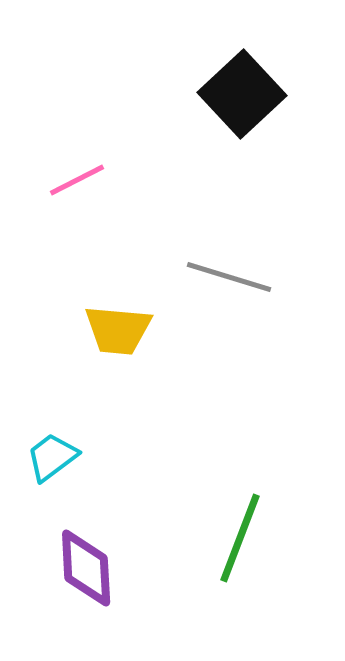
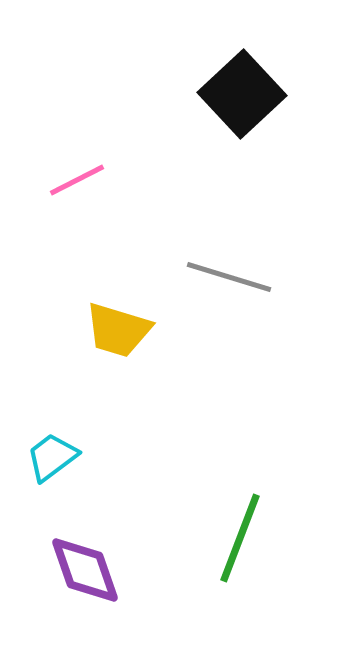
yellow trapezoid: rotated 12 degrees clockwise
purple diamond: moved 1 px left, 2 px down; rotated 16 degrees counterclockwise
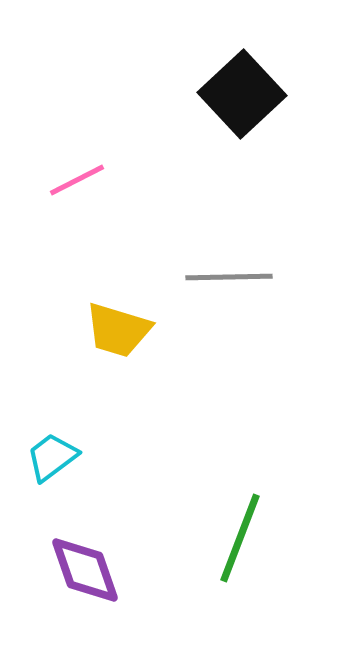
gray line: rotated 18 degrees counterclockwise
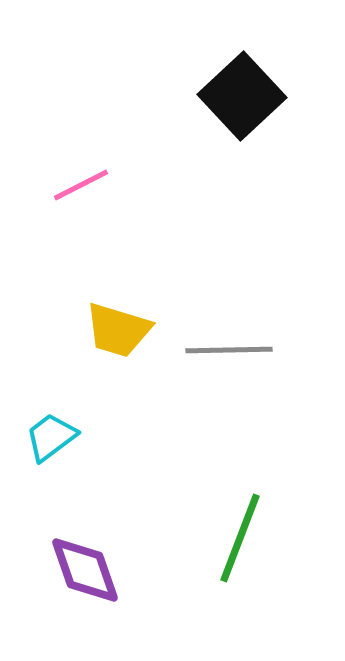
black square: moved 2 px down
pink line: moved 4 px right, 5 px down
gray line: moved 73 px down
cyan trapezoid: moved 1 px left, 20 px up
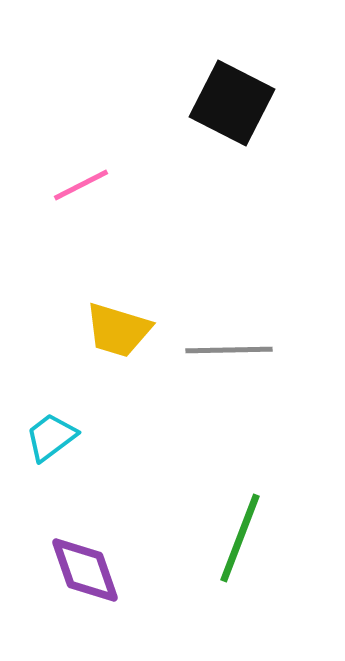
black square: moved 10 px left, 7 px down; rotated 20 degrees counterclockwise
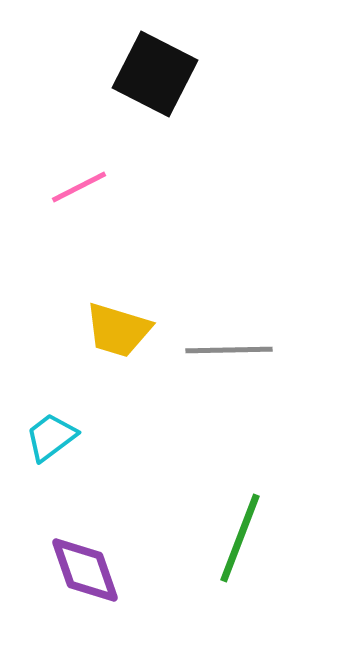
black square: moved 77 px left, 29 px up
pink line: moved 2 px left, 2 px down
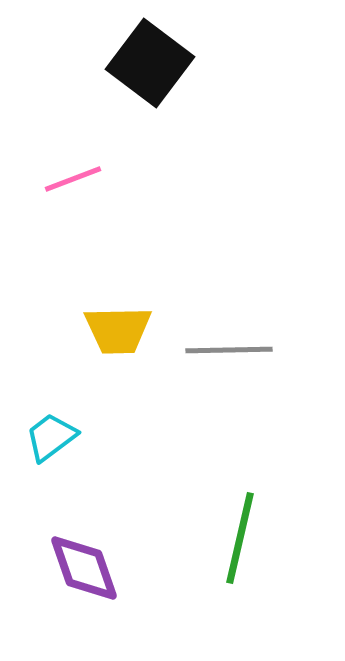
black square: moved 5 px left, 11 px up; rotated 10 degrees clockwise
pink line: moved 6 px left, 8 px up; rotated 6 degrees clockwise
yellow trapezoid: rotated 18 degrees counterclockwise
green line: rotated 8 degrees counterclockwise
purple diamond: moved 1 px left, 2 px up
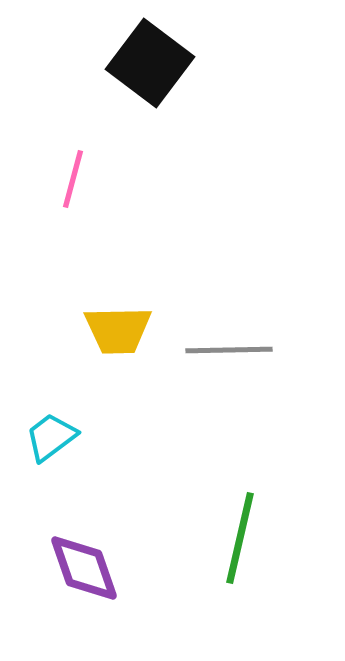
pink line: rotated 54 degrees counterclockwise
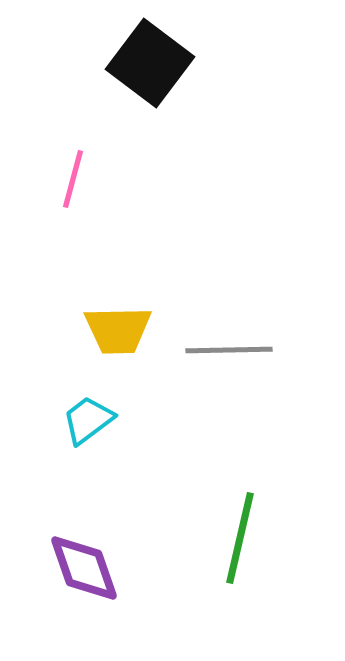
cyan trapezoid: moved 37 px right, 17 px up
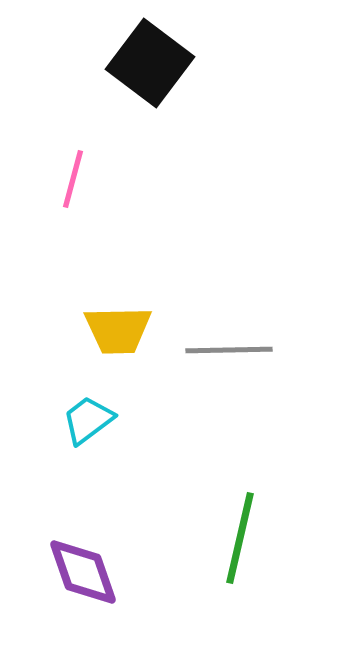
purple diamond: moved 1 px left, 4 px down
